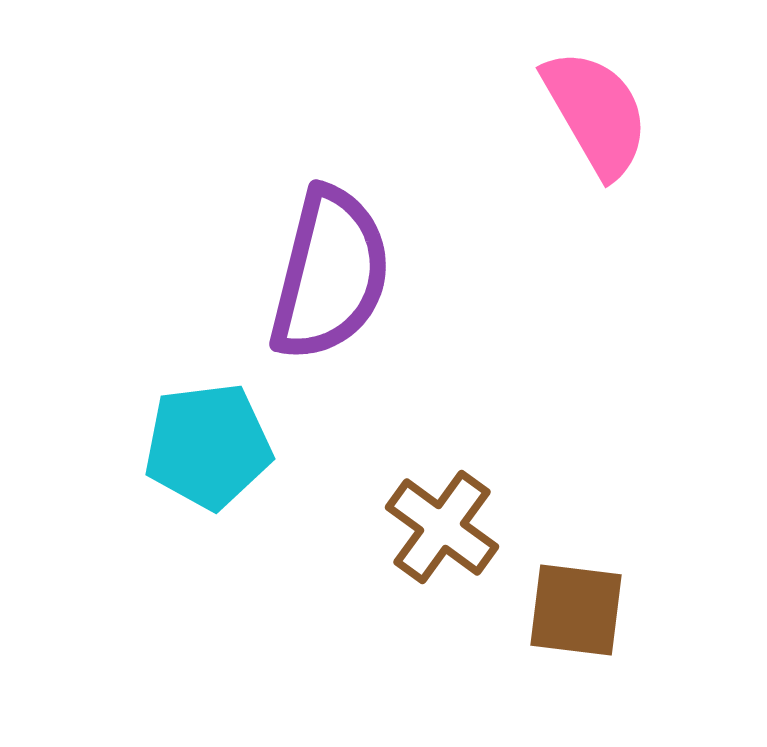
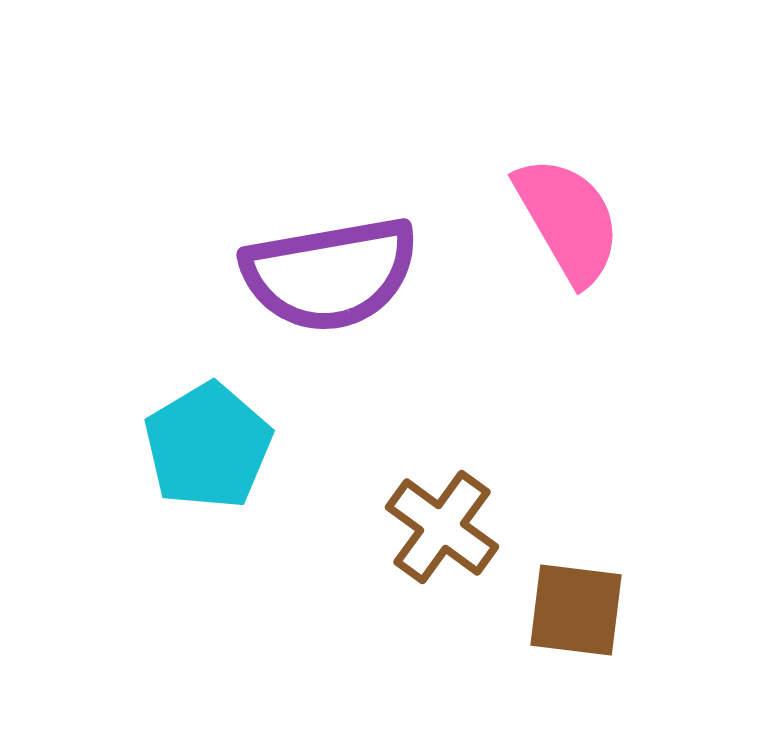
pink semicircle: moved 28 px left, 107 px down
purple semicircle: rotated 66 degrees clockwise
cyan pentagon: rotated 24 degrees counterclockwise
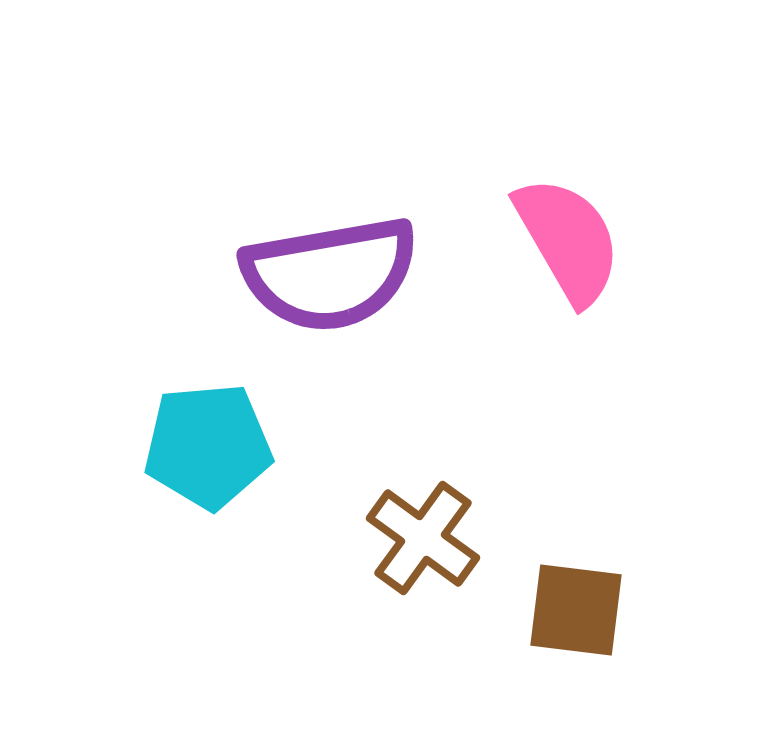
pink semicircle: moved 20 px down
cyan pentagon: rotated 26 degrees clockwise
brown cross: moved 19 px left, 11 px down
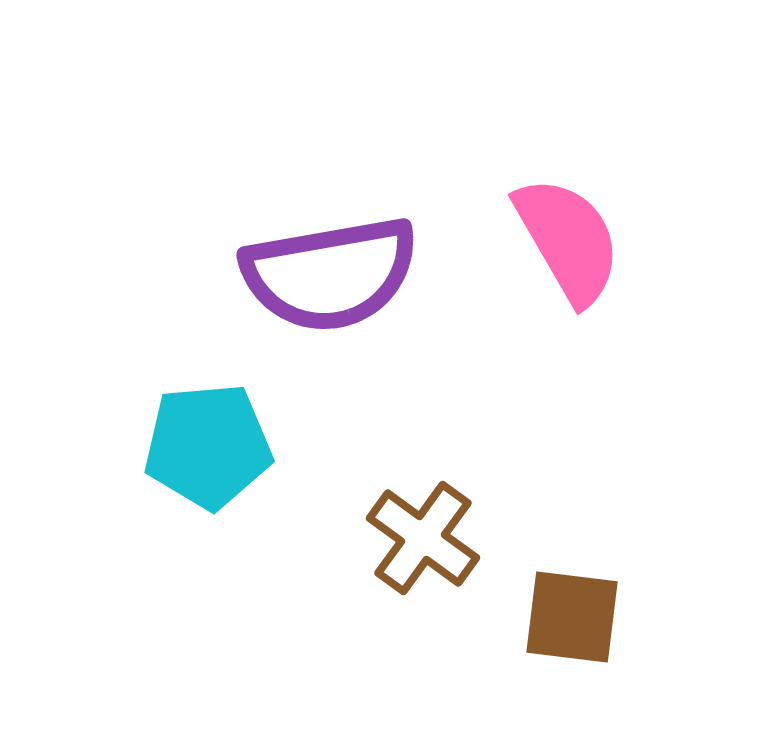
brown square: moved 4 px left, 7 px down
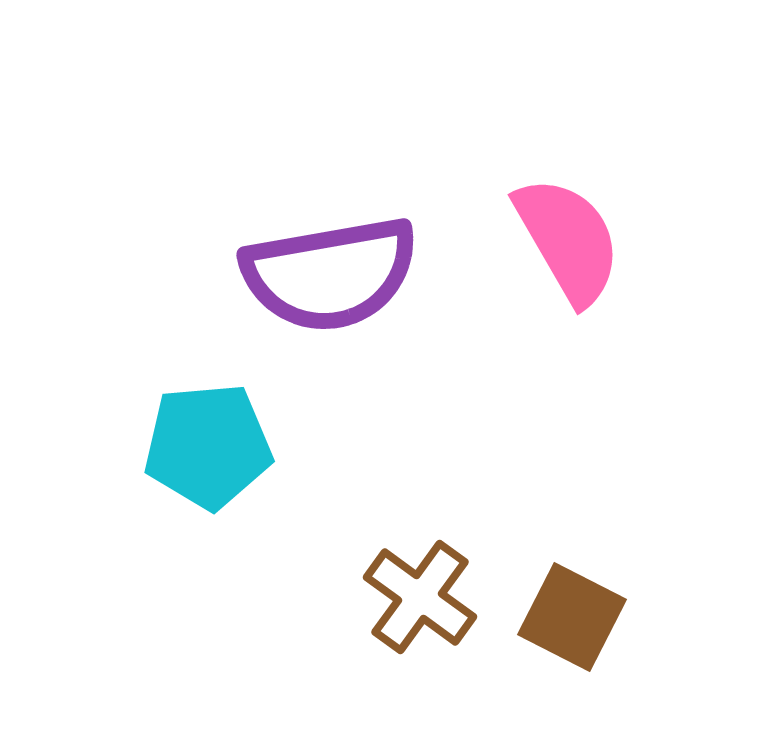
brown cross: moved 3 px left, 59 px down
brown square: rotated 20 degrees clockwise
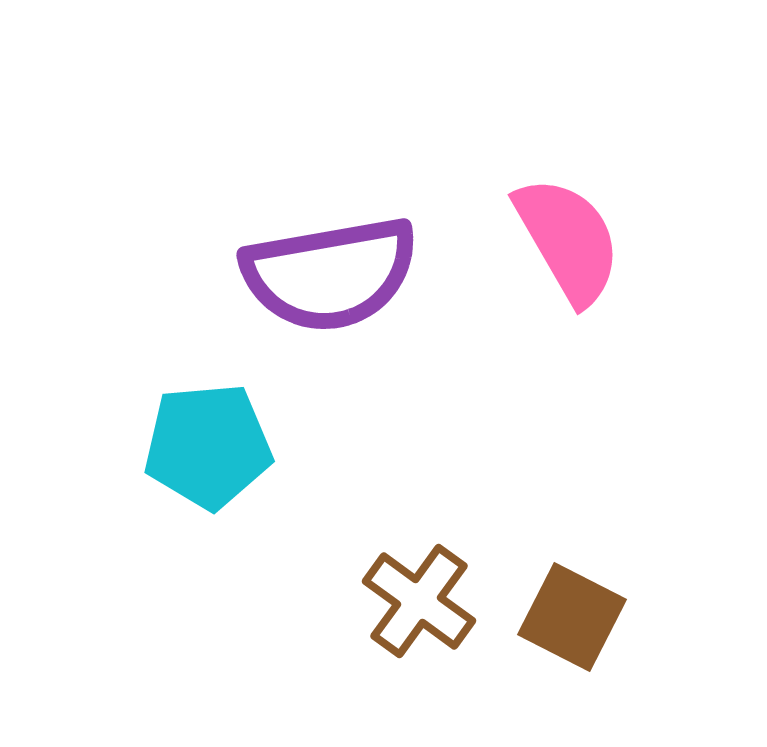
brown cross: moved 1 px left, 4 px down
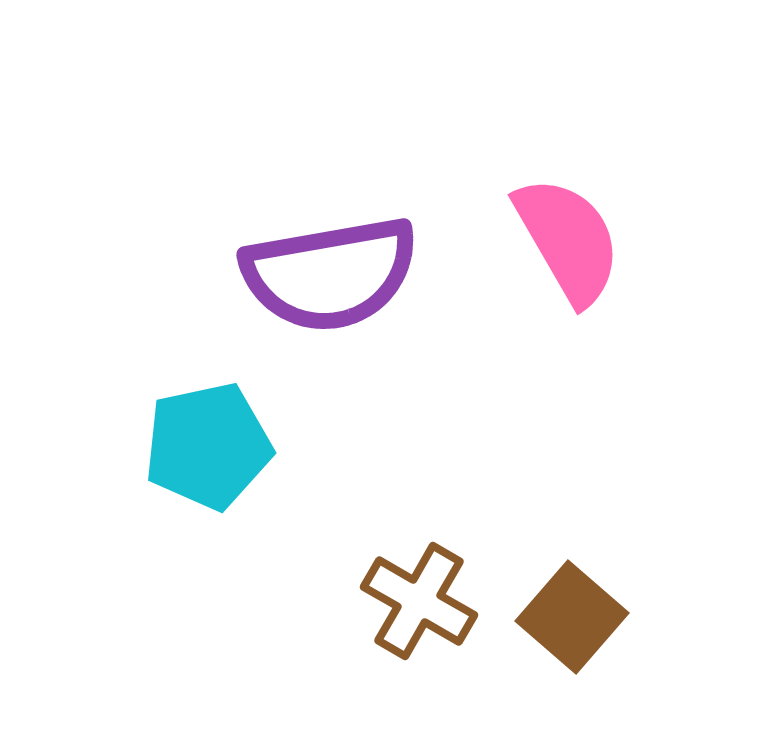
cyan pentagon: rotated 7 degrees counterclockwise
brown cross: rotated 6 degrees counterclockwise
brown square: rotated 14 degrees clockwise
